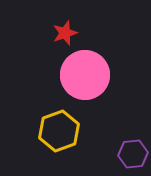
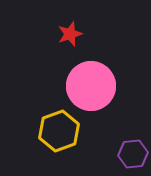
red star: moved 5 px right, 1 px down
pink circle: moved 6 px right, 11 px down
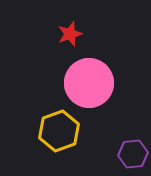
pink circle: moved 2 px left, 3 px up
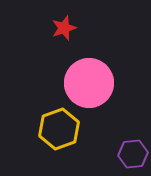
red star: moved 6 px left, 6 px up
yellow hexagon: moved 2 px up
